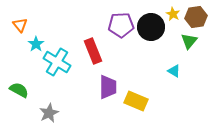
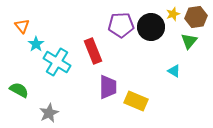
yellow star: rotated 24 degrees clockwise
orange triangle: moved 2 px right, 1 px down
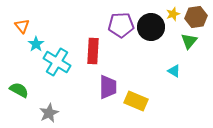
red rectangle: rotated 25 degrees clockwise
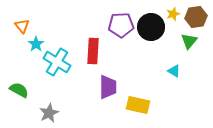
yellow rectangle: moved 2 px right, 4 px down; rotated 10 degrees counterclockwise
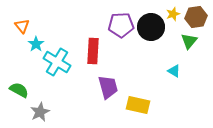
purple trapezoid: rotated 15 degrees counterclockwise
gray star: moved 9 px left, 1 px up
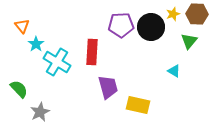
brown hexagon: moved 1 px right, 3 px up; rotated 10 degrees clockwise
red rectangle: moved 1 px left, 1 px down
green semicircle: moved 1 px up; rotated 18 degrees clockwise
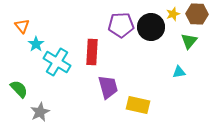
cyan triangle: moved 5 px right, 1 px down; rotated 40 degrees counterclockwise
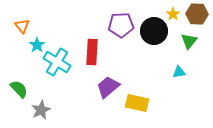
yellow star: rotated 16 degrees counterclockwise
black circle: moved 3 px right, 4 px down
cyan star: moved 1 px right, 1 px down
purple trapezoid: rotated 115 degrees counterclockwise
yellow rectangle: moved 1 px left, 2 px up
gray star: moved 1 px right, 2 px up
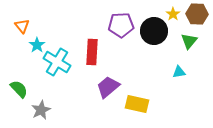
yellow rectangle: moved 1 px down
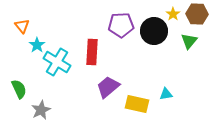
cyan triangle: moved 13 px left, 22 px down
green semicircle: rotated 18 degrees clockwise
